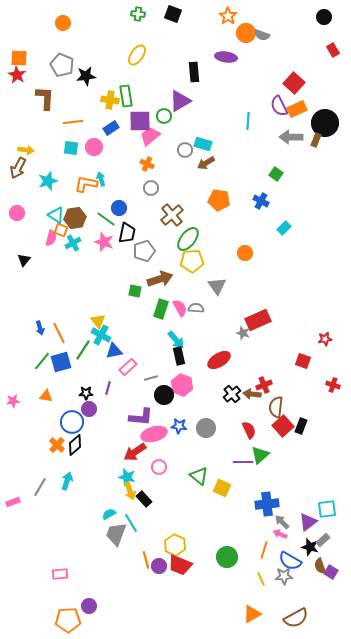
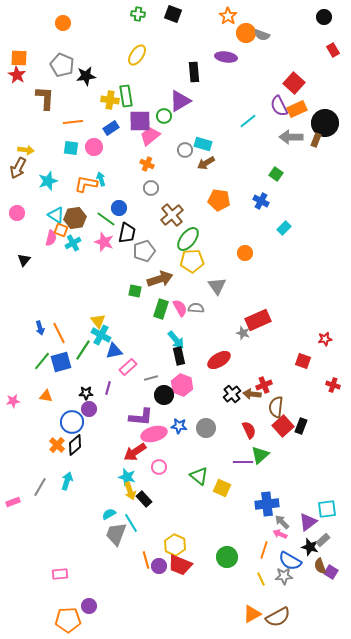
cyan line at (248, 121): rotated 48 degrees clockwise
brown semicircle at (296, 618): moved 18 px left, 1 px up
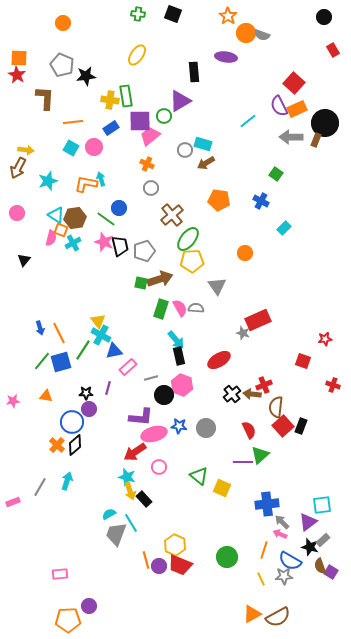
cyan square at (71, 148): rotated 21 degrees clockwise
black trapezoid at (127, 233): moved 7 px left, 13 px down; rotated 25 degrees counterclockwise
green square at (135, 291): moved 6 px right, 8 px up
cyan square at (327, 509): moved 5 px left, 4 px up
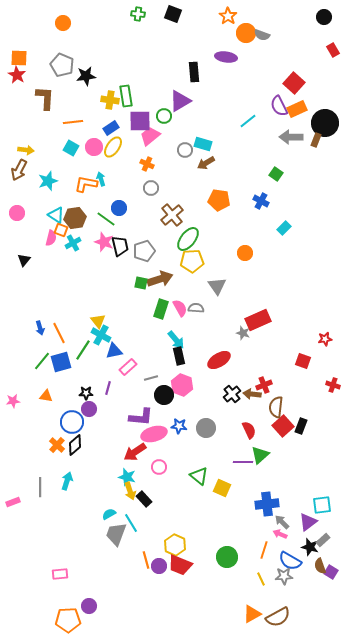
yellow ellipse at (137, 55): moved 24 px left, 92 px down
brown arrow at (18, 168): moved 1 px right, 2 px down
gray line at (40, 487): rotated 30 degrees counterclockwise
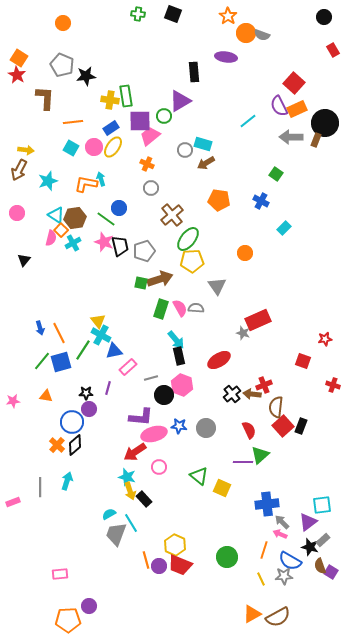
orange square at (19, 58): rotated 30 degrees clockwise
orange square at (61, 230): rotated 24 degrees clockwise
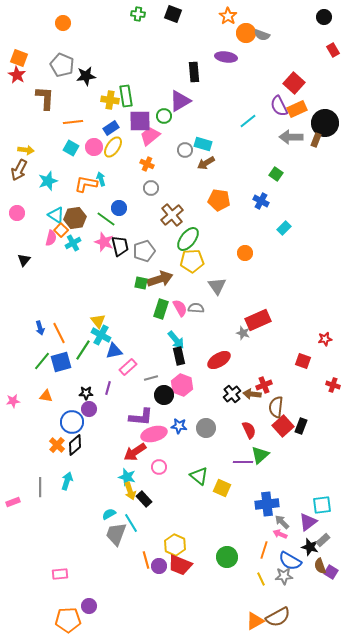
orange square at (19, 58): rotated 12 degrees counterclockwise
orange triangle at (252, 614): moved 3 px right, 7 px down
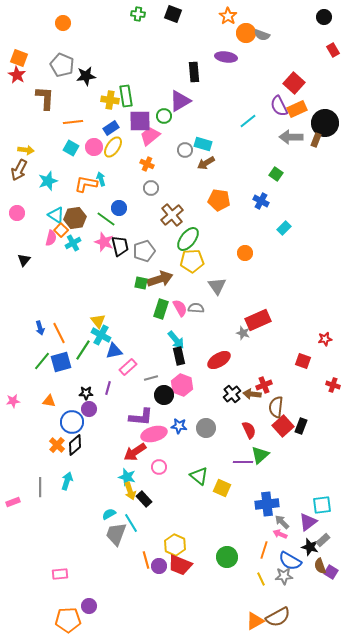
orange triangle at (46, 396): moved 3 px right, 5 px down
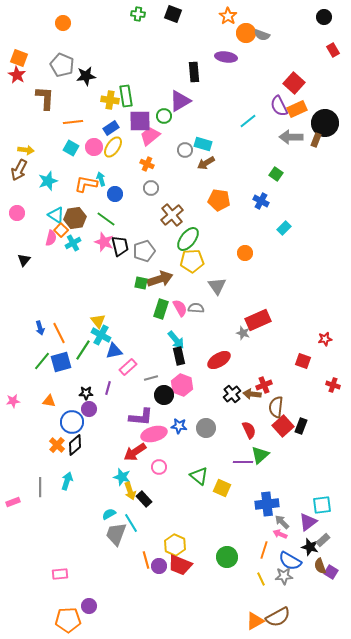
blue circle at (119, 208): moved 4 px left, 14 px up
cyan star at (127, 477): moved 5 px left
